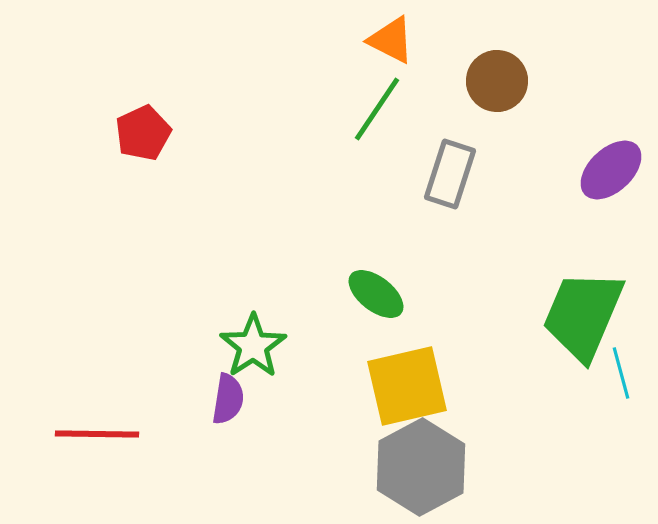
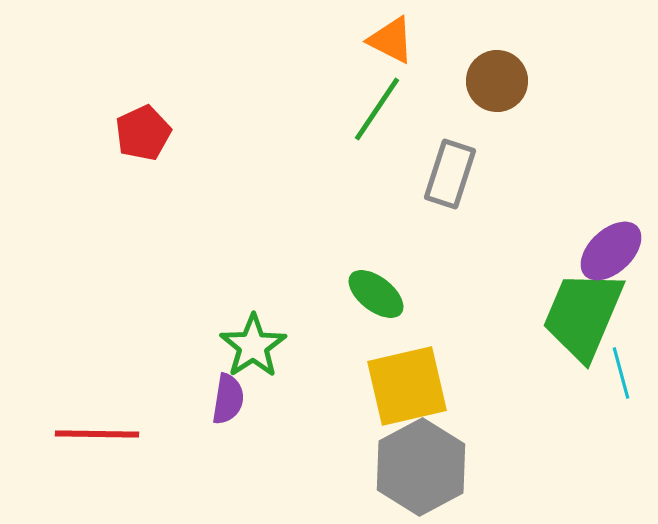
purple ellipse: moved 81 px down
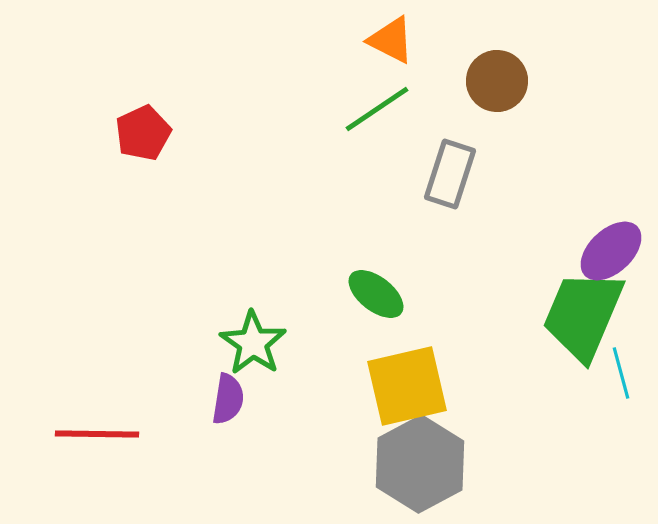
green line: rotated 22 degrees clockwise
green star: moved 3 px up; rotated 4 degrees counterclockwise
gray hexagon: moved 1 px left, 3 px up
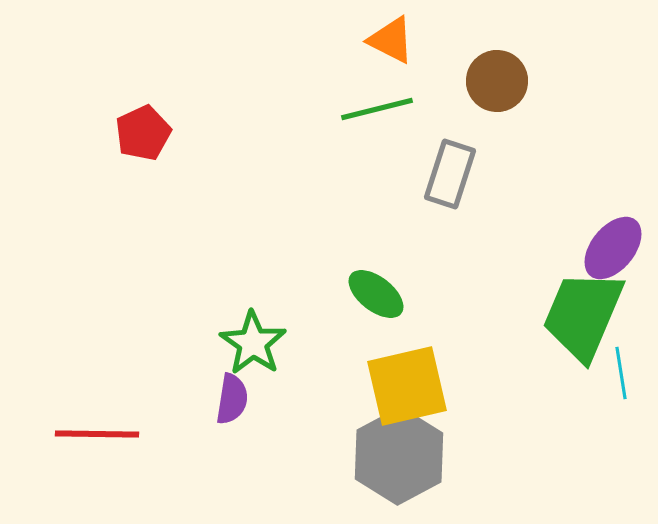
green line: rotated 20 degrees clockwise
purple ellipse: moved 2 px right, 3 px up; rotated 8 degrees counterclockwise
cyan line: rotated 6 degrees clockwise
purple semicircle: moved 4 px right
gray hexagon: moved 21 px left, 8 px up
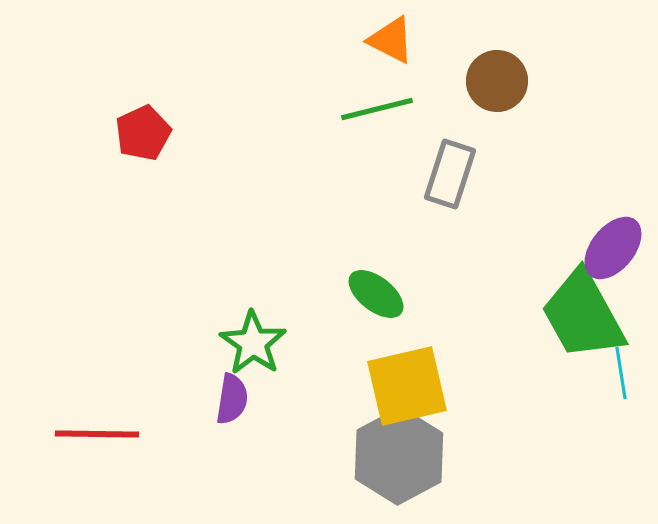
green trapezoid: rotated 52 degrees counterclockwise
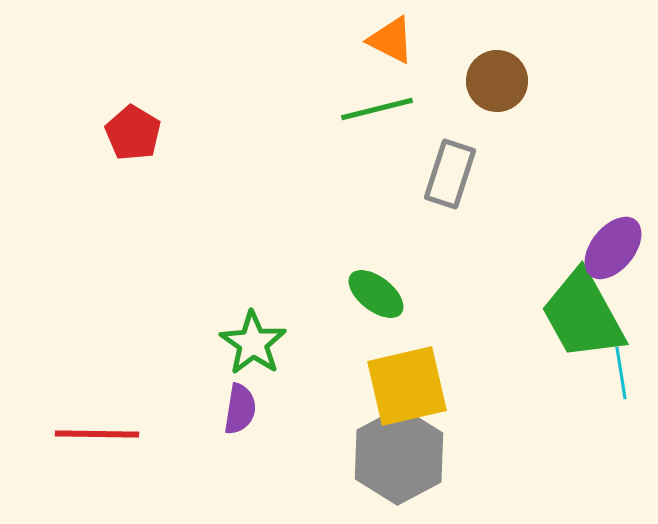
red pentagon: moved 10 px left; rotated 16 degrees counterclockwise
purple semicircle: moved 8 px right, 10 px down
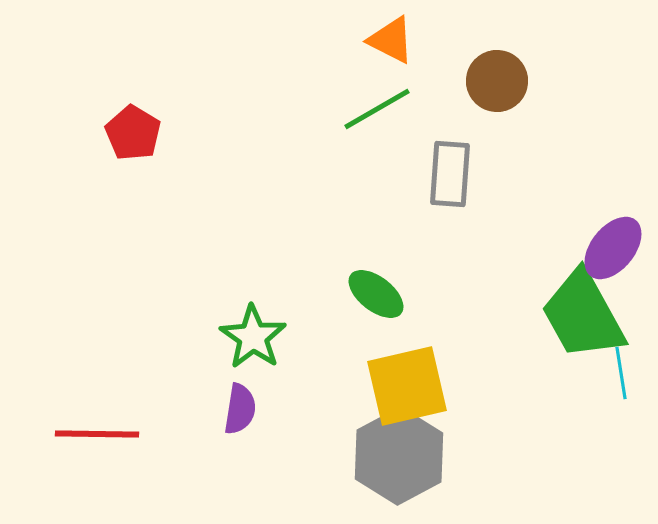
green line: rotated 16 degrees counterclockwise
gray rectangle: rotated 14 degrees counterclockwise
green star: moved 6 px up
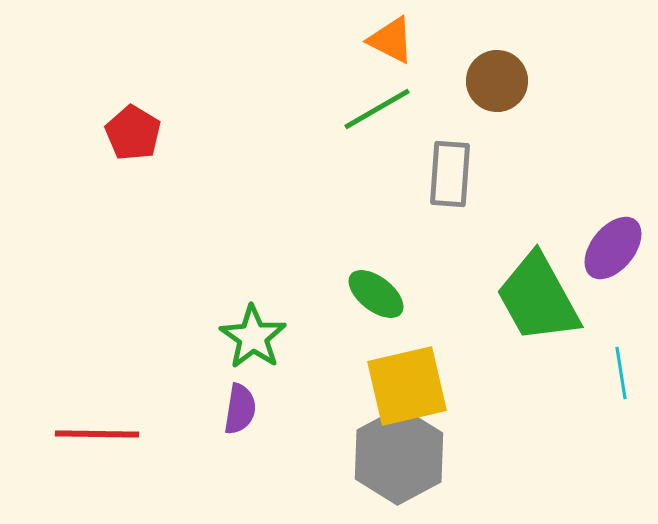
green trapezoid: moved 45 px left, 17 px up
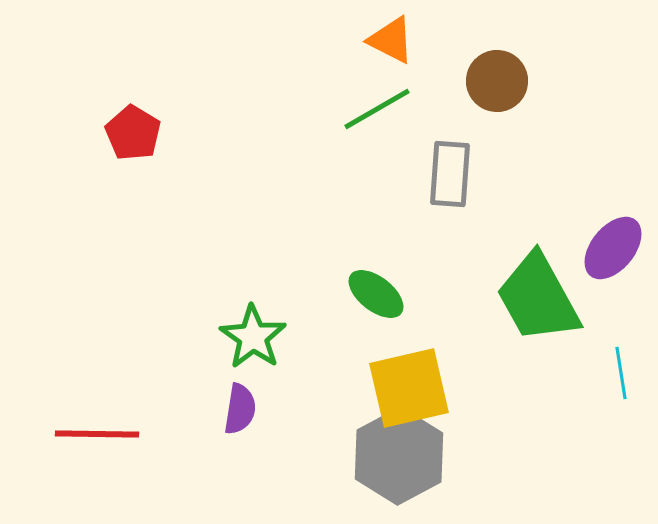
yellow square: moved 2 px right, 2 px down
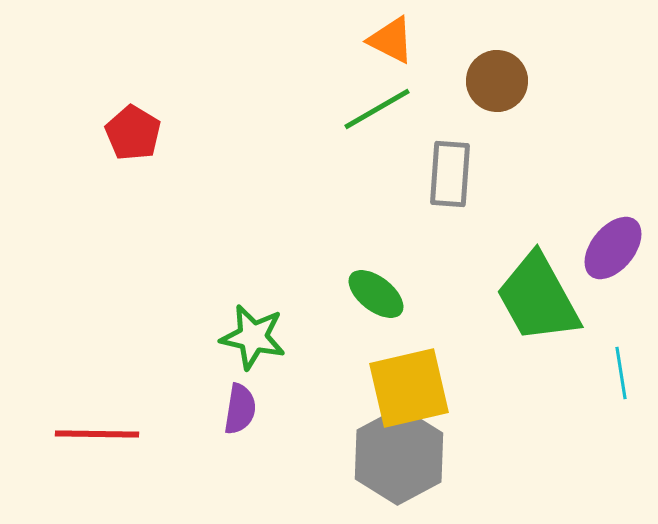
green star: rotated 22 degrees counterclockwise
